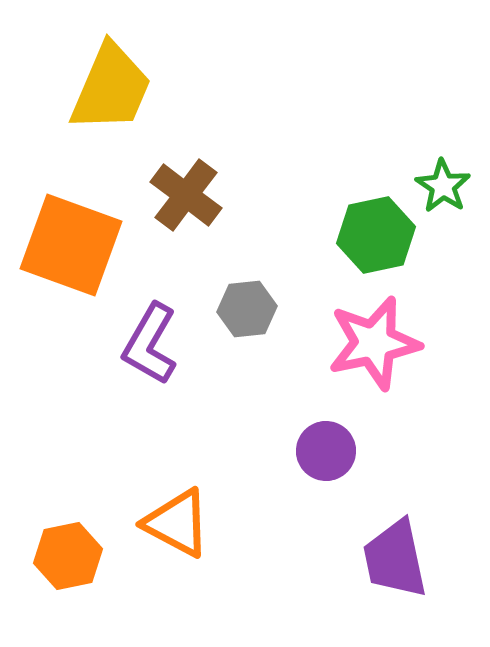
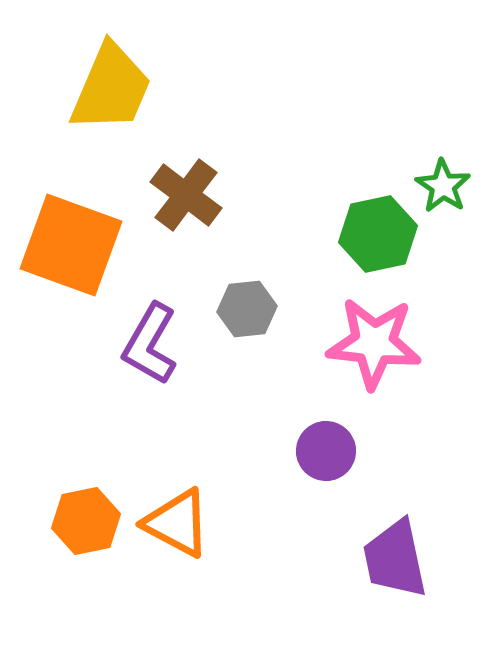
green hexagon: moved 2 px right, 1 px up
pink star: rotated 18 degrees clockwise
orange hexagon: moved 18 px right, 35 px up
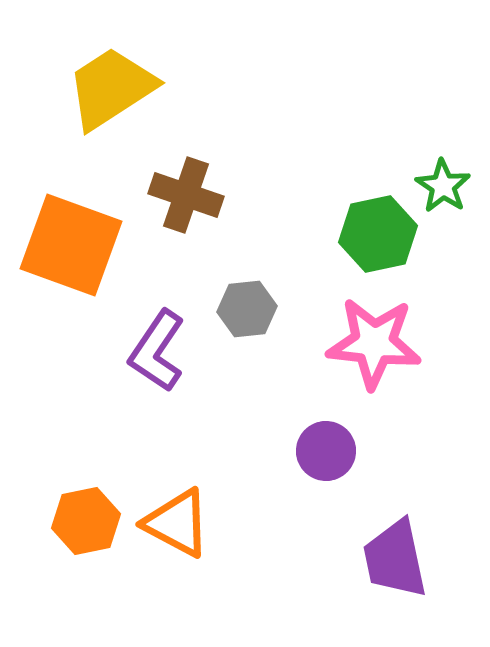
yellow trapezoid: rotated 146 degrees counterclockwise
brown cross: rotated 18 degrees counterclockwise
purple L-shape: moved 7 px right, 7 px down; rotated 4 degrees clockwise
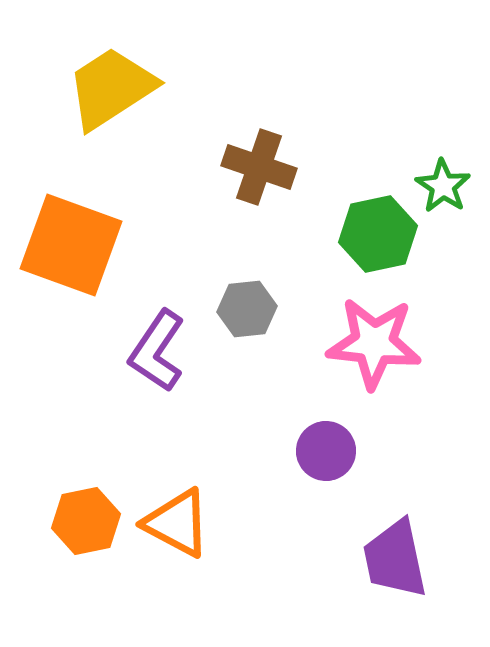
brown cross: moved 73 px right, 28 px up
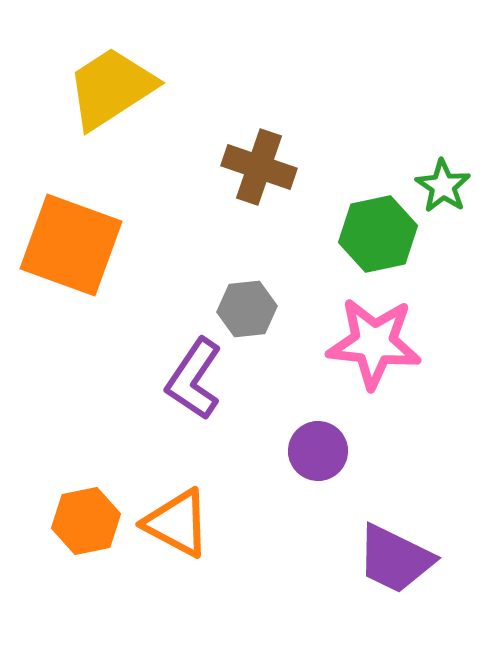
purple L-shape: moved 37 px right, 28 px down
purple circle: moved 8 px left
purple trapezoid: rotated 52 degrees counterclockwise
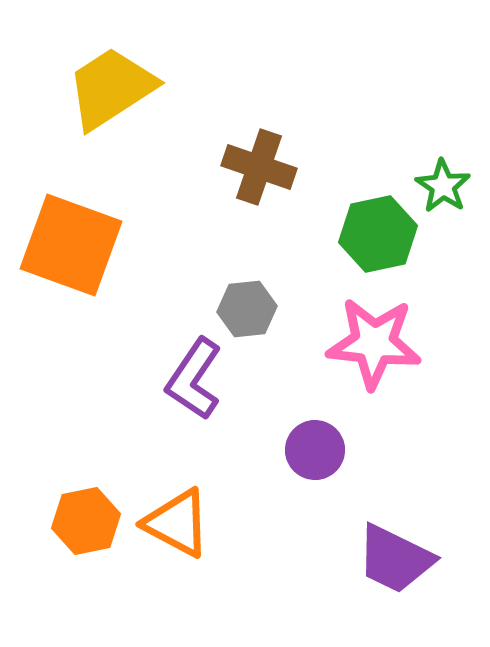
purple circle: moved 3 px left, 1 px up
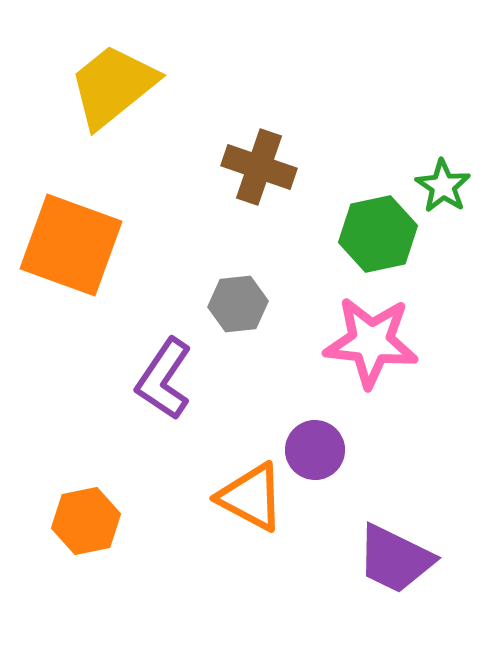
yellow trapezoid: moved 2 px right, 2 px up; rotated 6 degrees counterclockwise
gray hexagon: moved 9 px left, 5 px up
pink star: moved 3 px left, 1 px up
purple L-shape: moved 30 px left
orange triangle: moved 74 px right, 26 px up
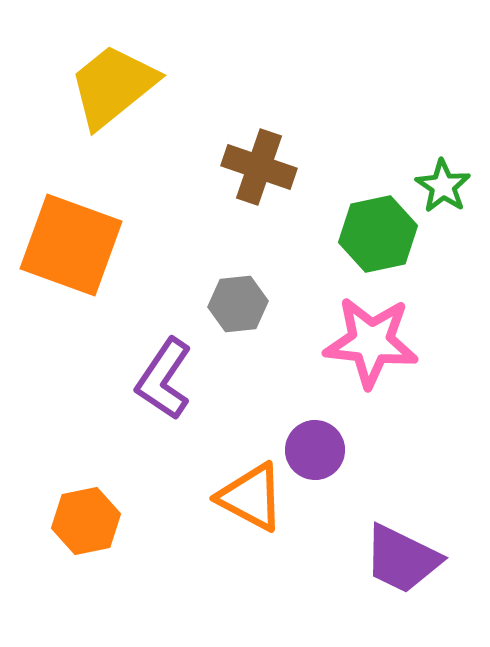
purple trapezoid: moved 7 px right
